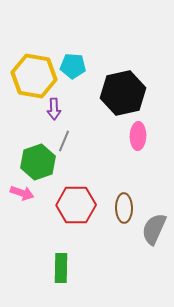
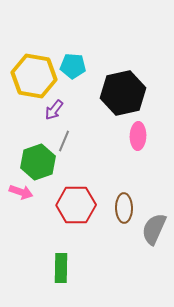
purple arrow: moved 1 px down; rotated 40 degrees clockwise
pink arrow: moved 1 px left, 1 px up
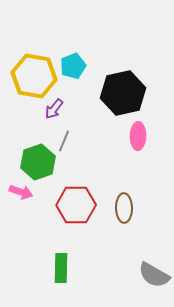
cyan pentagon: rotated 25 degrees counterclockwise
purple arrow: moved 1 px up
gray semicircle: moved 46 px down; rotated 84 degrees counterclockwise
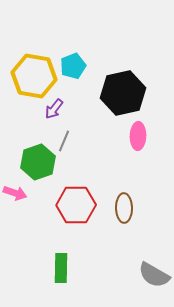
pink arrow: moved 6 px left, 1 px down
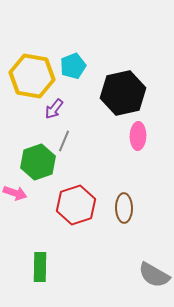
yellow hexagon: moved 2 px left
red hexagon: rotated 18 degrees counterclockwise
green rectangle: moved 21 px left, 1 px up
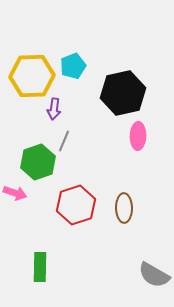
yellow hexagon: rotated 12 degrees counterclockwise
purple arrow: rotated 30 degrees counterclockwise
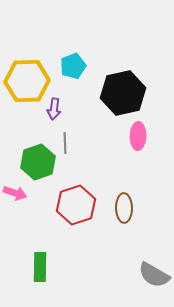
yellow hexagon: moved 5 px left, 5 px down
gray line: moved 1 px right, 2 px down; rotated 25 degrees counterclockwise
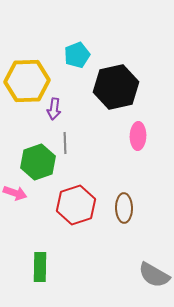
cyan pentagon: moved 4 px right, 11 px up
black hexagon: moved 7 px left, 6 px up
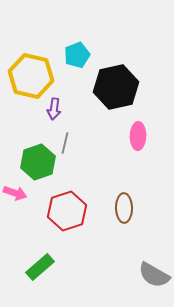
yellow hexagon: moved 4 px right, 5 px up; rotated 15 degrees clockwise
gray line: rotated 15 degrees clockwise
red hexagon: moved 9 px left, 6 px down
green rectangle: rotated 48 degrees clockwise
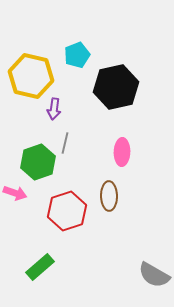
pink ellipse: moved 16 px left, 16 px down
brown ellipse: moved 15 px left, 12 px up
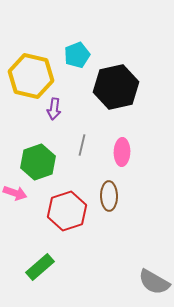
gray line: moved 17 px right, 2 px down
gray semicircle: moved 7 px down
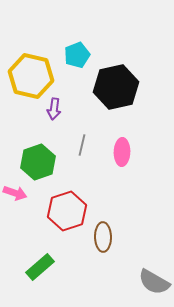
brown ellipse: moved 6 px left, 41 px down
